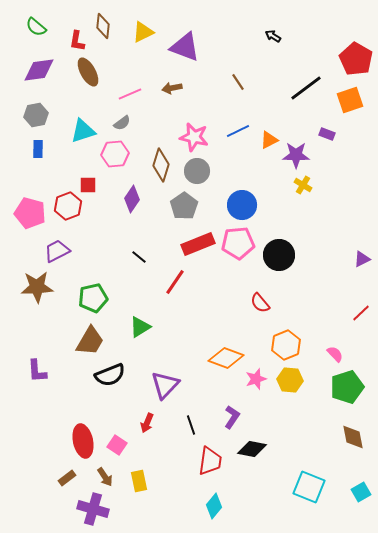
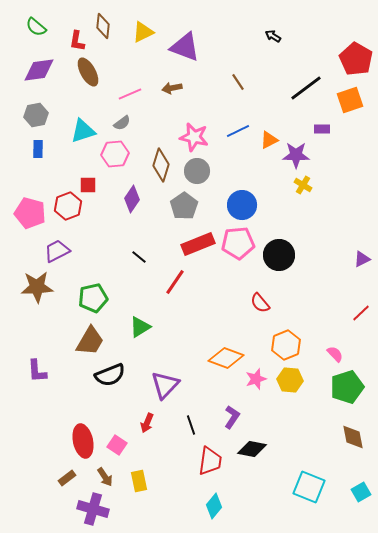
purple rectangle at (327, 134): moved 5 px left, 5 px up; rotated 21 degrees counterclockwise
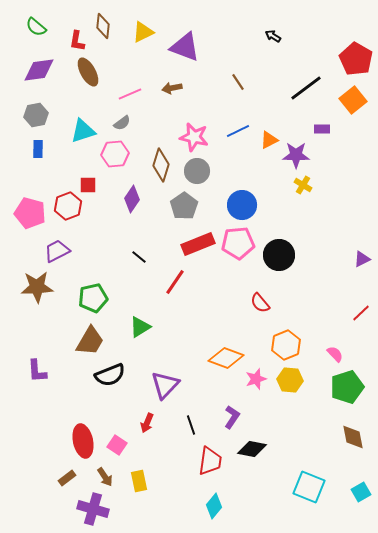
orange square at (350, 100): moved 3 px right; rotated 20 degrees counterclockwise
